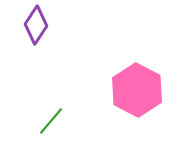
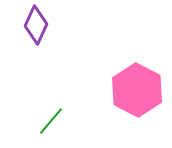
purple diamond: rotated 9 degrees counterclockwise
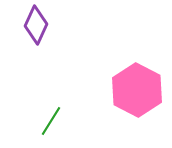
green line: rotated 8 degrees counterclockwise
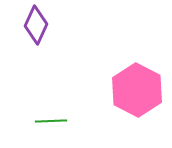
green line: rotated 56 degrees clockwise
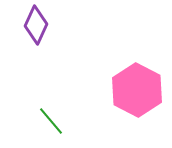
green line: rotated 52 degrees clockwise
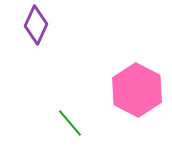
green line: moved 19 px right, 2 px down
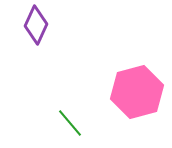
pink hexagon: moved 2 px down; rotated 18 degrees clockwise
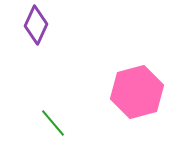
green line: moved 17 px left
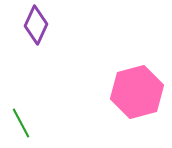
green line: moved 32 px left; rotated 12 degrees clockwise
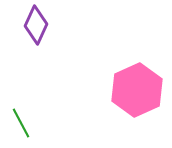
pink hexagon: moved 2 px up; rotated 9 degrees counterclockwise
